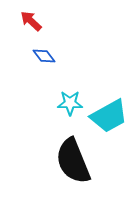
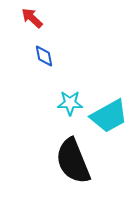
red arrow: moved 1 px right, 3 px up
blue diamond: rotated 25 degrees clockwise
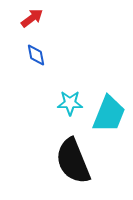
red arrow: rotated 100 degrees clockwise
blue diamond: moved 8 px left, 1 px up
cyan trapezoid: moved 2 px up; rotated 39 degrees counterclockwise
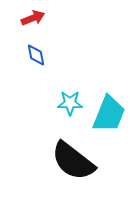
red arrow: moved 1 px right; rotated 15 degrees clockwise
black semicircle: rotated 30 degrees counterclockwise
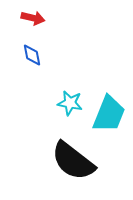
red arrow: rotated 35 degrees clockwise
blue diamond: moved 4 px left
cyan star: rotated 10 degrees clockwise
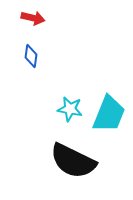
blue diamond: moved 1 px left, 1 px down; rotated 20 degrees clockwise
cyan star: moved 6 px down
black semicircle: rotated 12 degrees counterclockwise
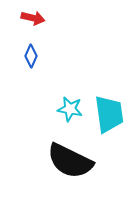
blue diamond: rotated 15 degrees clockwise
cyan trapezoid: rotated 30 degrees counterclockwise
black semicircle: moved 3 px left
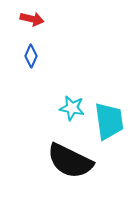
red arrow: moved 1 px left, 1 px down
cyan star: moved 2 px right, 1 px up
cyan trapezoid: moved 7 px down
